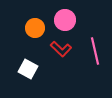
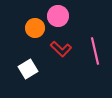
pink circle: moved 7 px left, 4 px up
white square: rotated 30 degrees clockwise
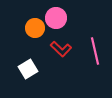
pink circle: moved 2 px left, 2 px down
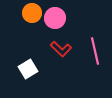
pink circle: moved 1 px left
orange circle: moved 3 px left, 15 px up
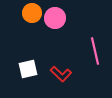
red L-shape: moved 25 px down
white square: rotated 18 degrees clockwise
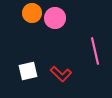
white square: moved 2 px down
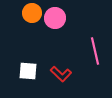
white square: rotated 18 degrees clockwise
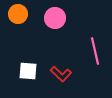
orange circle: moved 14 px left, 1 px down
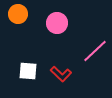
pink circle: moved 2 px right, 5 px down
pink line: rotated 60 degrees clockwise
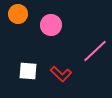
pink circle: moved 6 px left, 2 px down
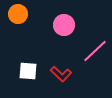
pink circle: moved 13 px right
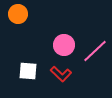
pink circle: moved 20 px down
